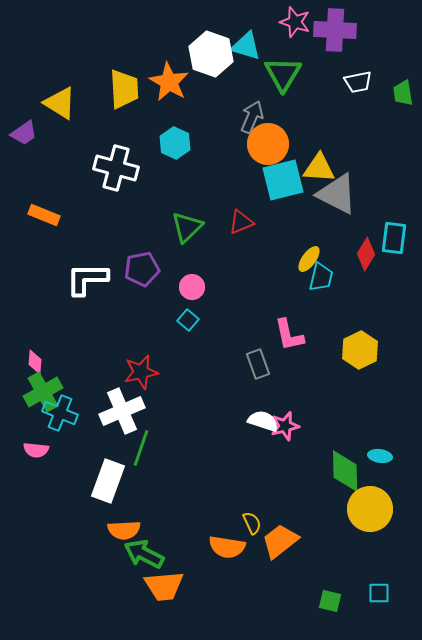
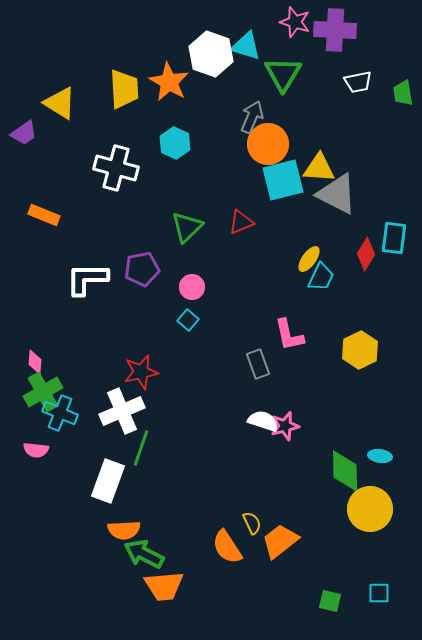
cyan trapezoid at (321, 277): rotated 12 degrees clockwise
orange semicircle at (227, 547): rotated 48 degrees clockwise
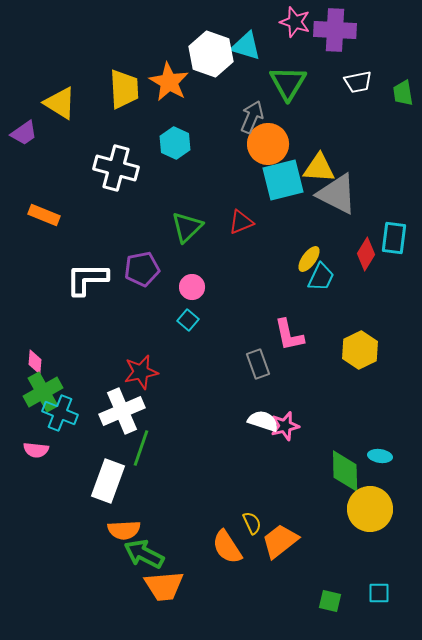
green triangle at (283, 74): moved 5 px right, 9 px down
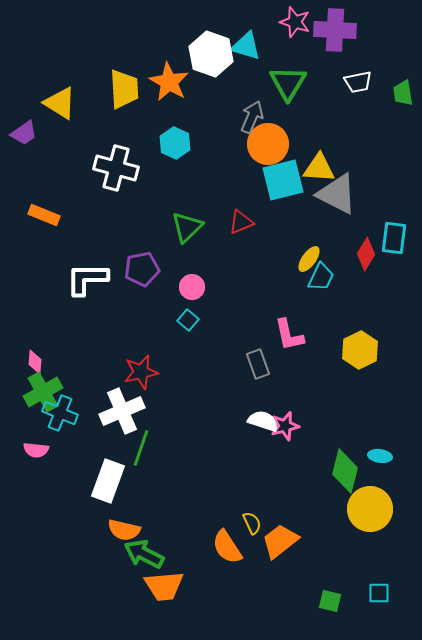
green diamond at (345, 471): rotated 15 degrees clockwise
orange semicircle at (124, 530): rotated 16 degrees clockwise
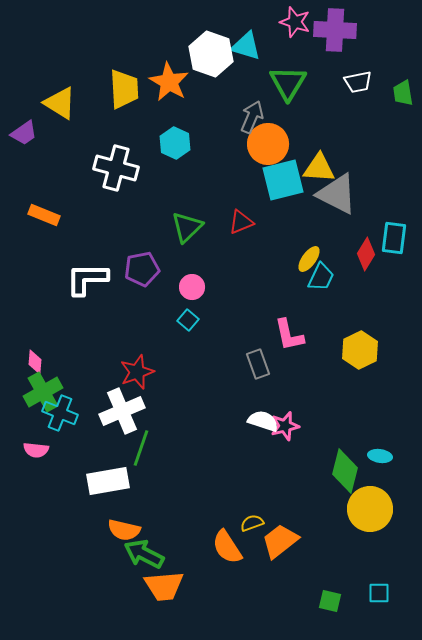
red star at (141, 372): moved 4 px left; rotated 8 degrees counterclockwise
white rectangle at (108, 481): rotated 60 degrees clockwise
yellow semicircle at (252, 523): rotated 85 degrees counterclockwise
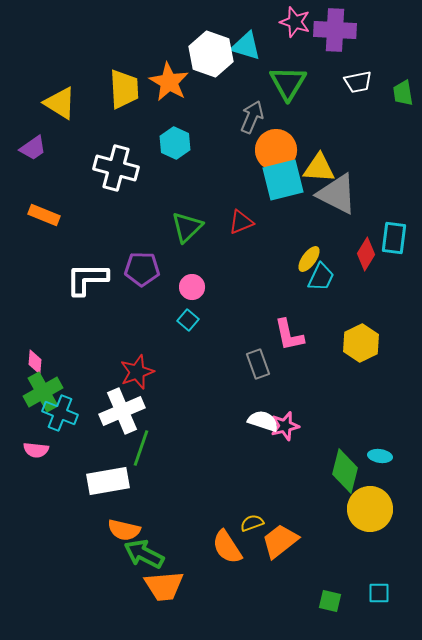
purple trapezoid at (24, 133): moved 9 px right, 15 px down
orange circle at (268, 144): moved 8 px right, 6 px down
purple pentagon at (142, 269): rotated 12 degrees clockwise
yellow hexagon at (360, 350): moved 1 px right, 7 px up
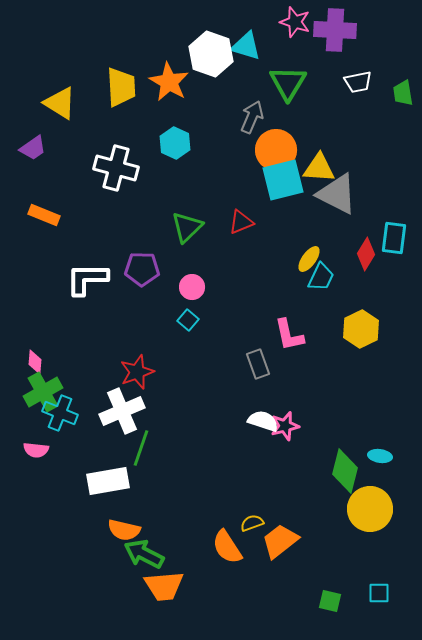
yellow trapezoid at (124, 89): moved 3 px left, 2 px up
yellow hexagon at (361, 343): moved 14 px up
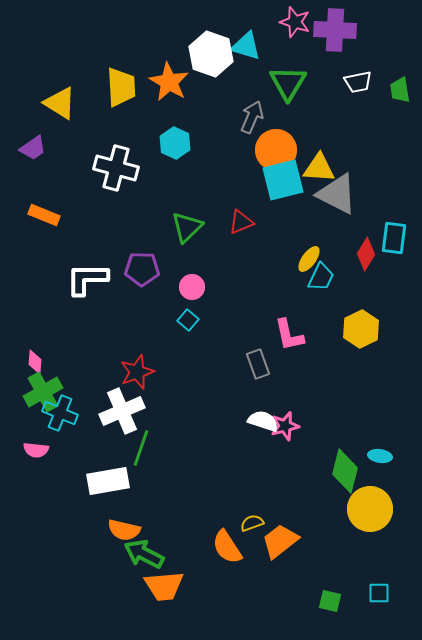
green trapezoid at (403, 93): moved 3 px left, 3 px up
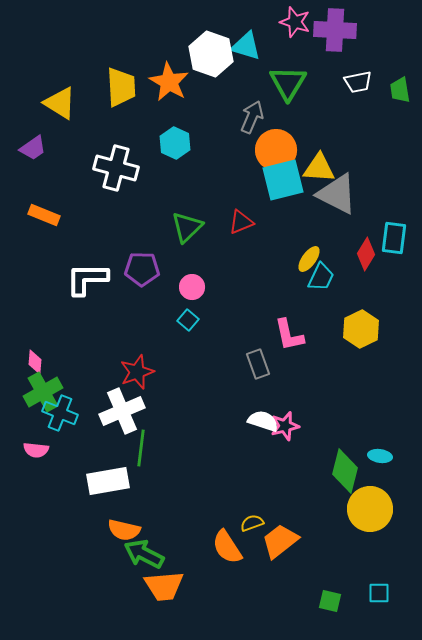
green line at (141, 448): rotated 12 degrees counterclockwise
